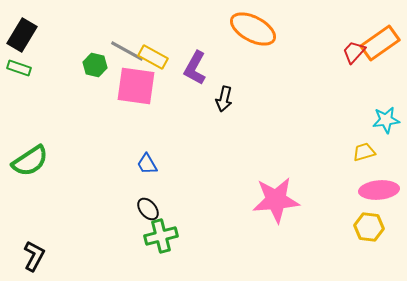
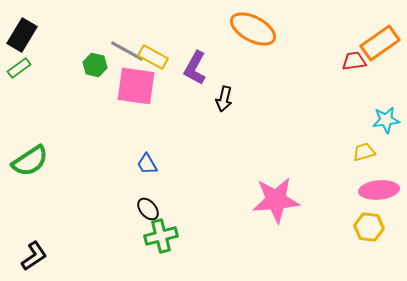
red trapezoid: moved 9 px down; rotated 40 degrees clockwise
green rectangle: rotated 55 degrees counterclockwise
black L-shape: rotated 28 degrees clockwise
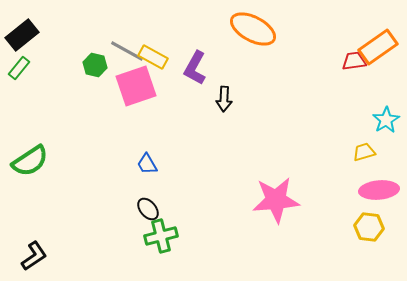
black rectangle: rotated 20 degrees clockwise
orange rectangle: moved 2 px left, 4 px down
green rectangle: rotated 15 degrees counterclockwise
pink square: rotated 27 degrees counterclockwise
black arrow: rotated 10 degrees counterclockwise
cyan star: rotated 24 degrees counterclockwise
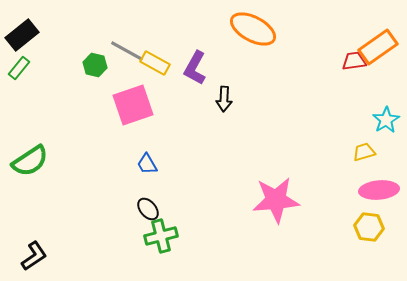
yellow rectangle: moved 2 px right, 6 px down
pink square: moved 3 px left, 19 px down
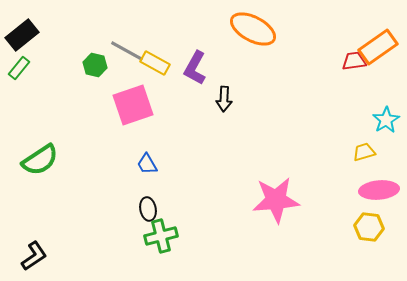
green semicircle: moved 10 px right, 1 px up
black ellipse: rotated 30 degrees clockwise
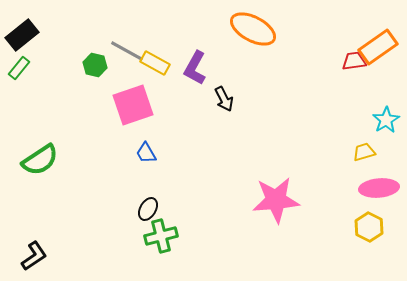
black arrow: rotated 30 degrees counterclockwise
blue trapezoid: moved 1 px left, 11 px up
pink ellipse: moved 2 px up
black ellipse: rotated 40 degrees clockwise
yellow hexagon: rotated 20 degrees clockwise
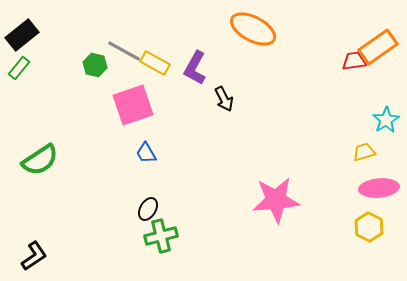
gray line: moved 3 px left
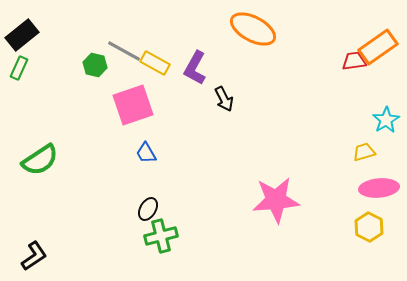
green rectangle: rotated 15 degrees counterclockwise
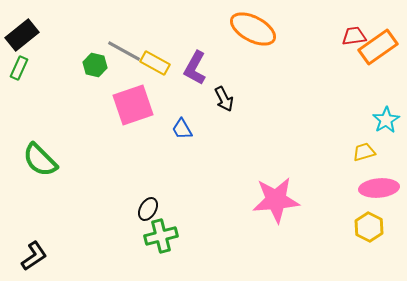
red trapezoid: moved 25 px up
blue trapezoid: moved 36 px right, 24 px up
green semicircle: rotated 78 degrees clockwise
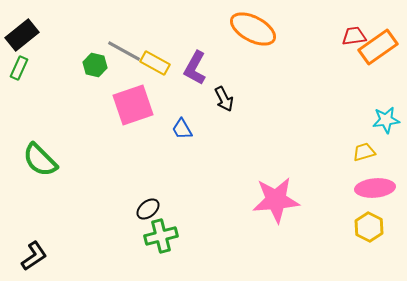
cyan star: rotated 24 degrees clockwise
pink ellipse: moved 4 px left
black ellipse: rotated 20 degrees clockwise
